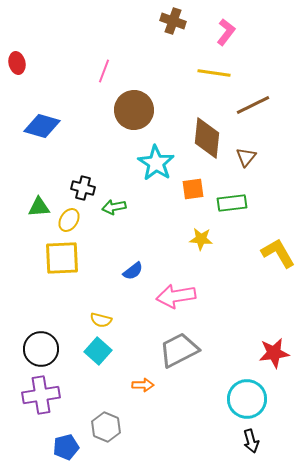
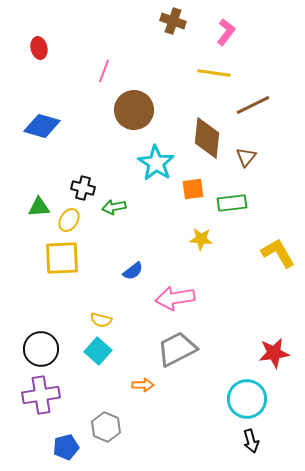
red ellipse: moved 22 px right, 15 px up
pink arrow: moved 1 px left, 2 px down
gray trapezoid: moved 2 px left, 1 px up
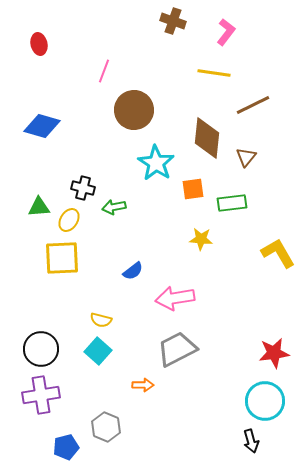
red ellipse: moved 4 px up
cyan circle: moved 18 px right, 2 px down
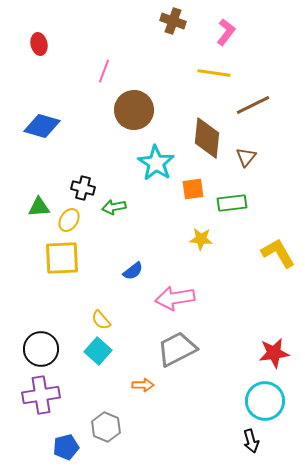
yellow semicircle: rotated 35 degrees clockwise
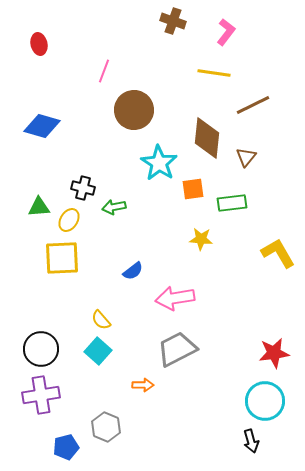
cyan star: moved 3 px right
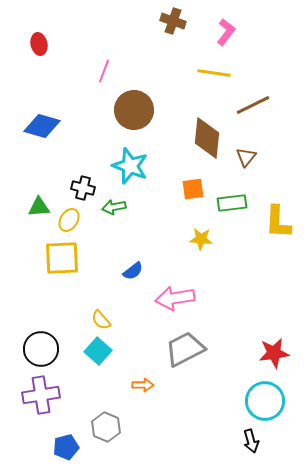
cyan star: moved 29 px left, 3 px down; rotated 12 degrees counterclockwise
yellow L-shape: moved 31 px up; rotated 147 degrees counterclockwise
gray trapezoid: moved 8 px right
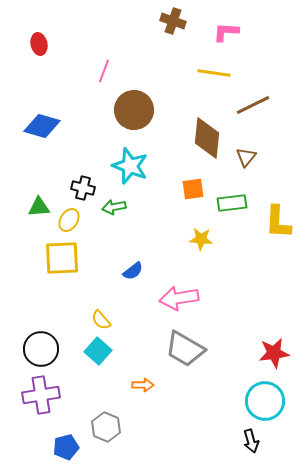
pink L-shape: rotated 124 degrees counterclockwise
pink arrow: moved 4 px right
gray trapezoid: rotated 123 degrees counterclockwise
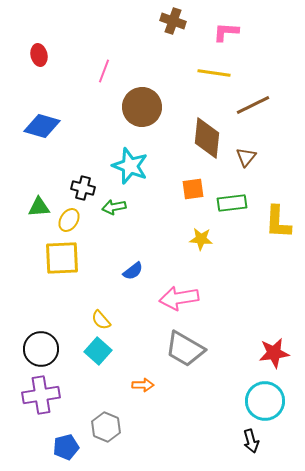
red ellipse: moved 11 px down
brown circle: moved 8 px right, 3 px up
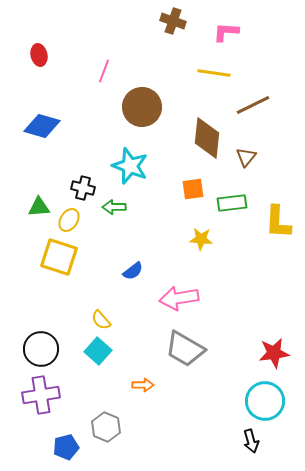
green arrow: rotated 10 degrees clockwise
yellow square: moved 3 px left, 1 px up; rotated 21 degrees clockwise
